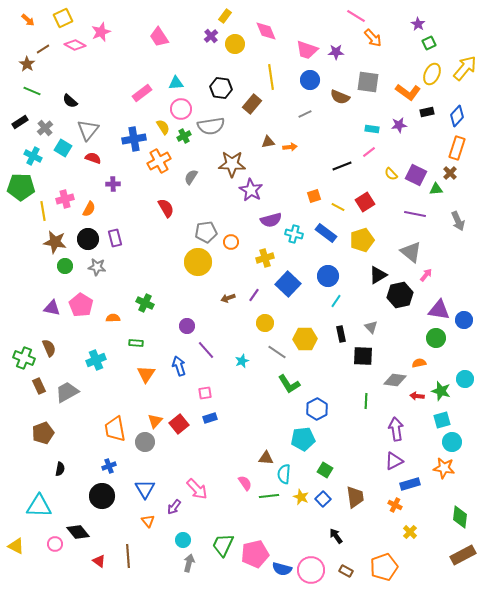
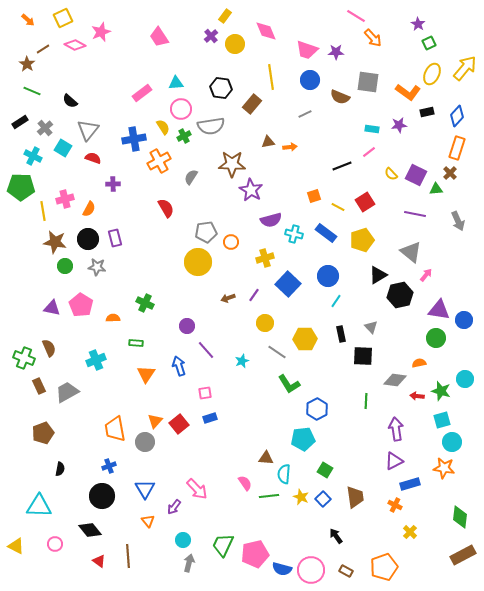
black diamond at (78, 532): moved 12 px right, 2 px up
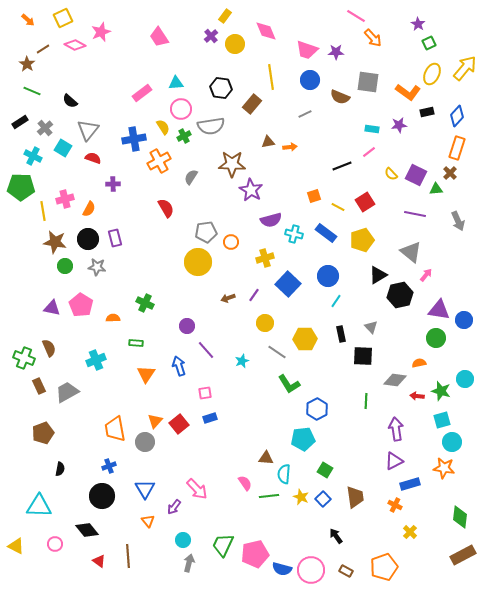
black diamond at (90, 530): moved 3 px left
